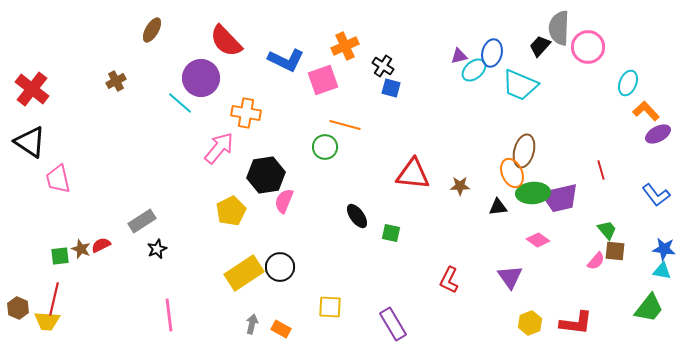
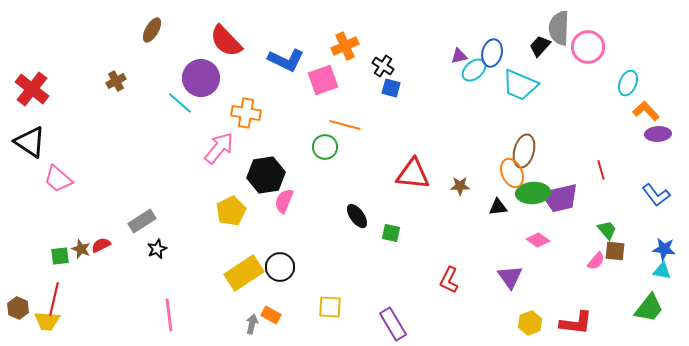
purple ellipse at (658, 134): rotated 25 degrees clockwise
pink trapezoid at (58, 179): rotated 36 degrees counterclockwise
orange rectangle at (281, 329): moved 10 px left, 14 px up
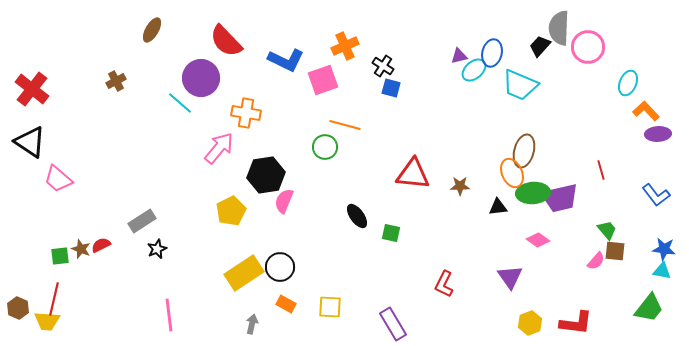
red L-shape at (449, 280): moved 5 px left, 4 px down
orange rectangle at (271, 315): moved 15 px right, 11 px up
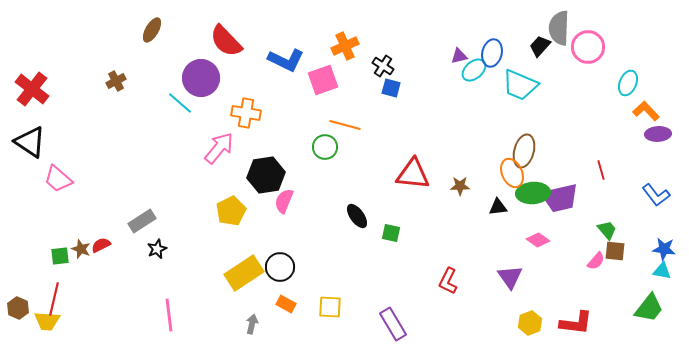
red L-shape at (444, 284): moved 4 px right, 3 px up
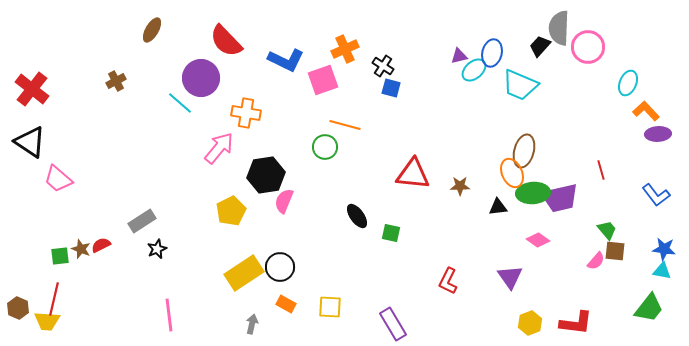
orange cross at (345, 46): moved 3 px down
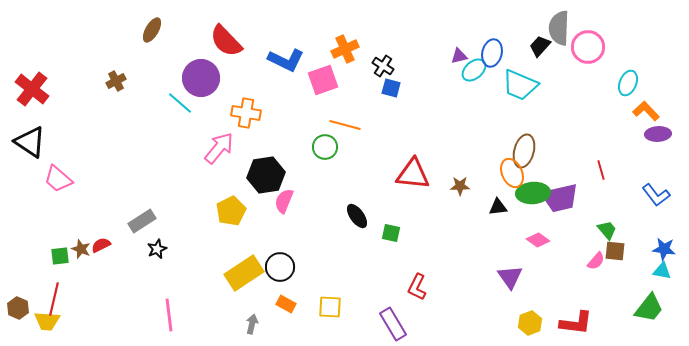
red L-shape at (448, 281): moved 31 px left, 6 px down
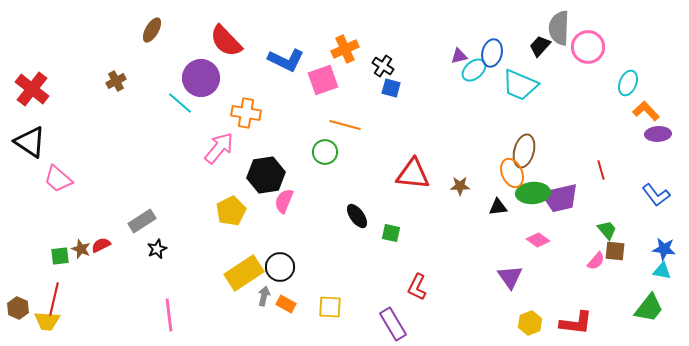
green circle at (325, 147): moved 5 px down
gray arrow at (252, 324): moved 12 px right, 28 px up
